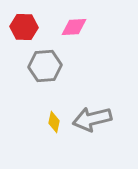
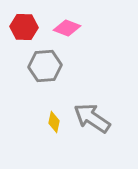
pink diamond: moved 7 px left, 1 px down; rotated 24 degrees clockwise
gray arrow: moved 1 px up; rotated 48 degrees clockwise
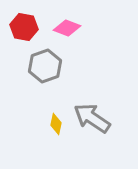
red hexagon: rotated 8 degrees clockwise
gray hexagon: rotated 16 degrees counterclockwise
yellow diamond: moved 2 px right, 2 px down
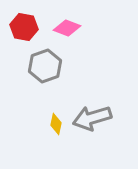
gray arrow: rotated 51 degrees counterclockwise
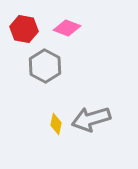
red hexagon: moved 2 px down
gray hexagon: rotated 12 degrees counterclockwise
gray arrow: moved 1 px left, 1 px down
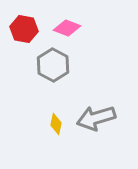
gray hexagon: moved 8 px right, 1 px up
gray arrow: moved 5 px right, 1 px up
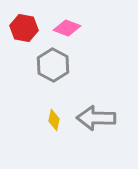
red hexagon: moved 1 px up
gray arrow: rotated 18 degrees clockwise
yellow diamond: moved 2 px left, 4 px up
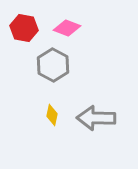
yellow diamond: moved 2 px left, 5 px up
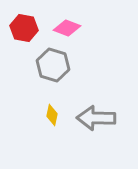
gray hexagon: rotated 12 degrees counterclockwise
